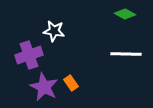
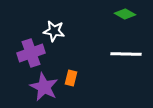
purple cross: moved 2 px right, 2 px up
orange rectangle: moved 5 px up; rotated 49 degrees clockwise
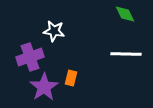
green diamond: rotated 35 degrees clockwise
purple cross: moved 1 px left, 4 px down
purple star: rotated 12 degrees clockwise
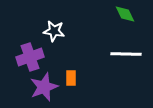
orange rectangle: rotated 14 degrees counterclockwise
purple star: rotated 12 degrees clockwise
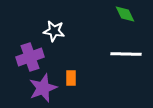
purple star: moved 1 px left, 1 px down
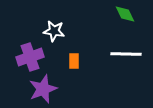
orange rectangle: moved 3 px right, 17 px up
purple star: moved 1 px down
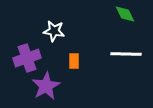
purple cross: moved 3 px left, 1 px down
purple star: moved 3 px right, 3 px up; rotated 8 degrees counterclockwise
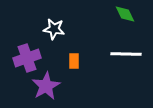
white star: moved 2 px up
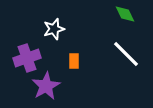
white star: rotated 25 degrees counterclockwise
white line: rotated 44 degrees clockwise
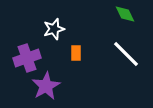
orange rectangle: moved 2 px right, 8 px up
